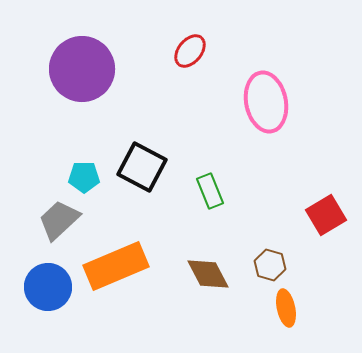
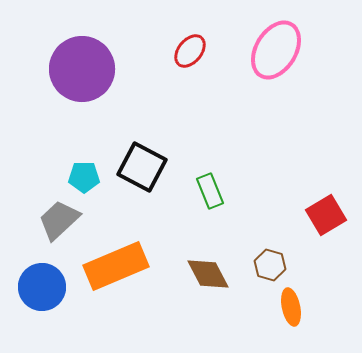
pink ellipse: moved 10 px right, 52 px up; rotated 42 degrees clockwise
blue circle: moved 6 px left
orange ellipse: moved 5 px right, 1 px up
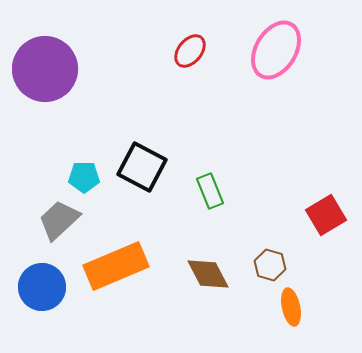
purple circle: moved 37 px left
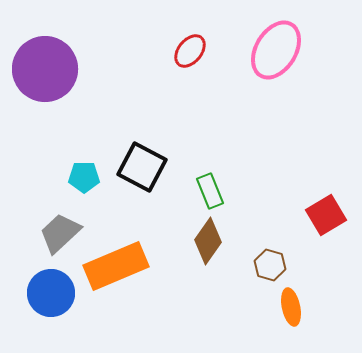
gray trapezoid: moved 1 px right, 13 px down
brown diamond: moved 33 px up; rotated 63 degrees clockwise
blue circle: moved 9 px right, 6 px down
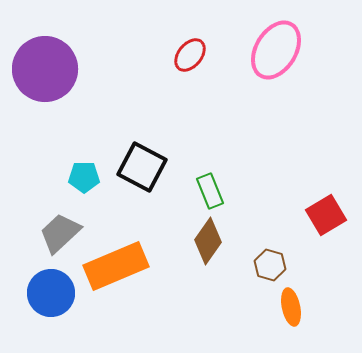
red ellipse: moved 4 px down
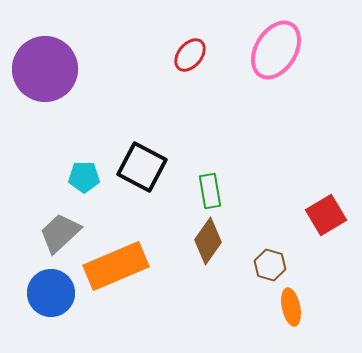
green rectangle: rotated 12 degrees clockwise
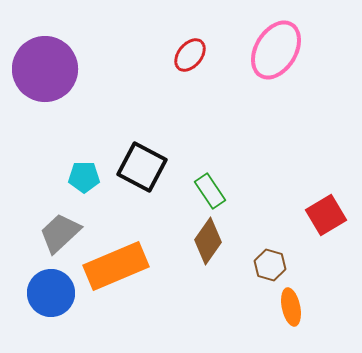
green rectangle: rotated 24 degrees counterclockwise
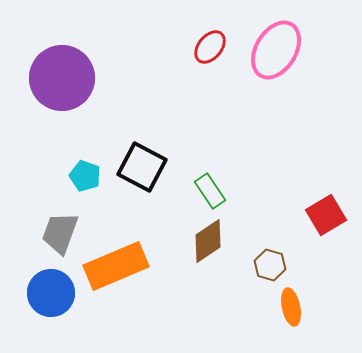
red ellipse: moved 20 px right, 8 px up
purple circle: moved 17 px right, 9 px down
cyan pentagon: moved 1 px right, 1 px up; rotated 20 degrees clockwise
gray trapezoid: rotated 27 degrees counterclockwise
brown diamond: rotated 21 degrees clockwise
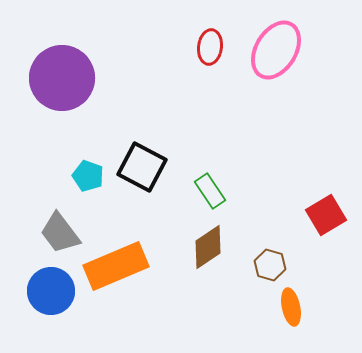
red ellipse: rotated 32 degrees counterclockwise
cyan pentagon: moved 3 px right
gray trapezoid: rotated 57 degrees counterclockwise
brown diamond: moved 6 px down
blue circle: moved 2 px up
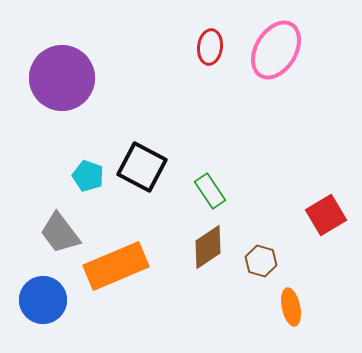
brown hexagon: moved 9 px left, 4 px up
blue circle: moved 8 px left, 9 px down
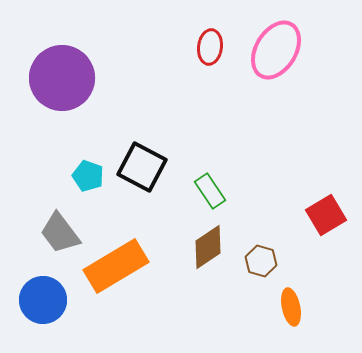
orange rectangle: rotated 8 degrees counterclockwise
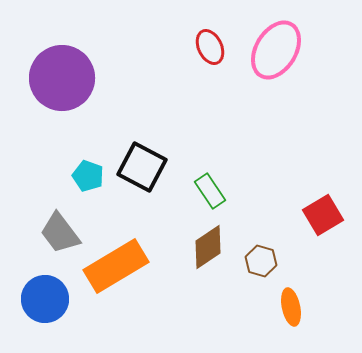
red ellipse: rotated 32 degrees counterclockwise
red square: moved 3 px left
blue circle: moved 2 px right, 1 px up
